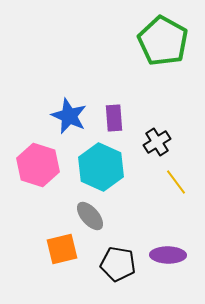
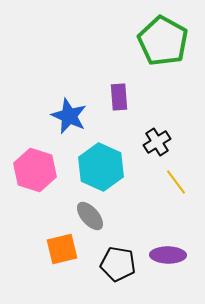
purple rectangle: moved 5 px right, 21 px up
pink hexagon: moved 3 px left, 5 px down
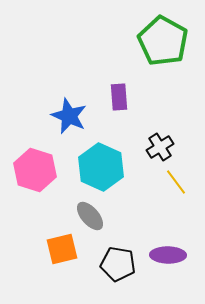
black cross: moved 3 px right, 5 px down
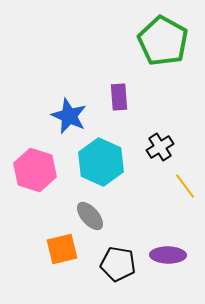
cyan hexagon: moved 5 px up
yellow line: moved 9 px right, 4 px down
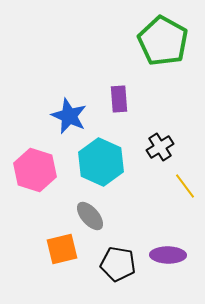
purple rectangle: moved 2 px down
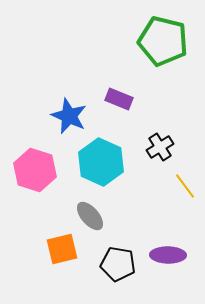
green pentagon: rotated 15 degrees counterclockwise
purple rectangle: rotated 64 degrees counterclockwise
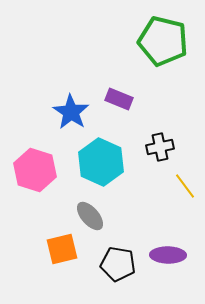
blue star: moved 2 px right, 4 px up; rotated 9 degrees clockwise
black cross: rotated 20 degrees clockwise
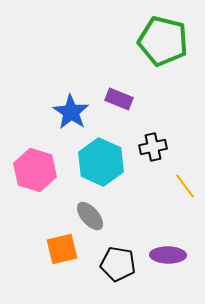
black cross: moved 7 px left
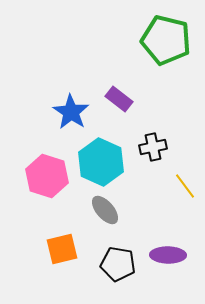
green pentagon: moved 3 px right, 1 px up
purple rectangle: rotated 16 degrees clockwise
pink hexagon: moved 12 px right, 6 px down
gray ellipse: moved 15 px right, 6 px up
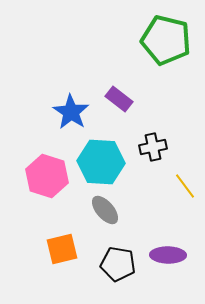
cyan hexagon: rotated 21 degrees counterclockwise
